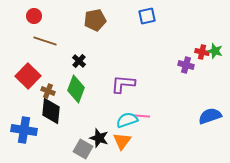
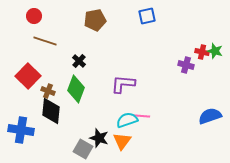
blue cross: moved 3 px left
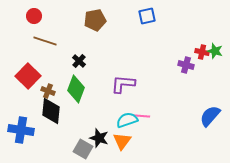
blue semicircle: rotated 30 degrees counterclockwise
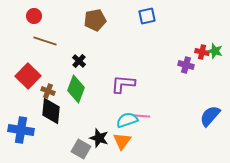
gray square: moved 2 px left
